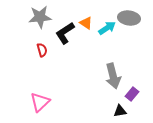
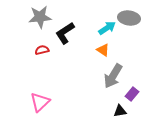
orange triangle: moved 17 px right, 27 px down
red semicircle: rotated 88 degrees counterclockwise
gray arrow: rotated 45 degrees clockwise
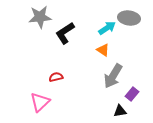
red semicircle: moved 14 px right, 27 px down
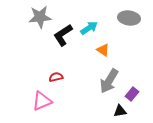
cyan arrow: moved 18 px left
black L-shape: moved 2 px left, 2 px down
gray arrow: moved 4 px left, 5 px down
pink triangle: moved 2 px right, 1 px up; rotated 20 degrees clockwise
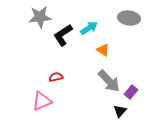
gray arrow: rotated 75 degrees counterclockwise
purple rectangle: moved 1 px left, 2 px up
black triangle: rotated 40 degrees counterclockwise
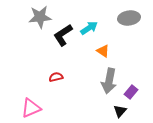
gray ellipse: rotated 15 degrees counterclockwise
orange triangle: moved 1 px down
gray arrow: rotated 55 degrees clockwise
pink triangle: moved 11 px left, 7 px down
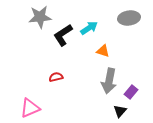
orange triangle: rotated 16 degrees counterclockwise
pink triangle: moved 1 px left
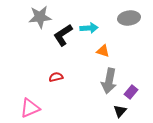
cyan arrow: rotated 30 degrees clockwise
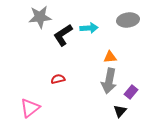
gray ellipse: moved 1 px left, 2 px down
orange triangle: moved 7 px right, 6 px down; rotated 24 degrees counterclockwise
red semicircle: moved 2 px right, 2 px down
pink triangle: rotated 15 degrees counterclockwise
